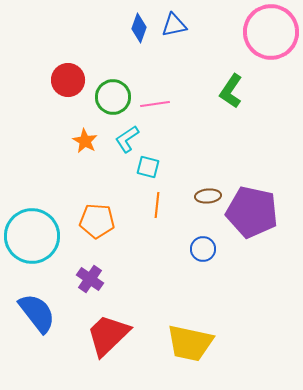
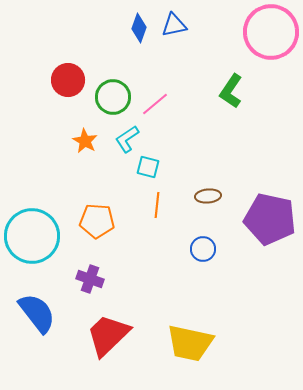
pink line: rotated 32 degrees counterclockwise
purple pentagon: moved 18 px right, 7 px down
purple cross: rotated 16 degrees counterclockwise
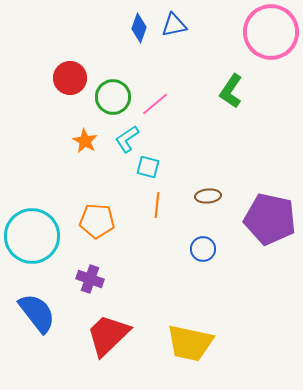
red circle: moved 2 px right, 2 px up
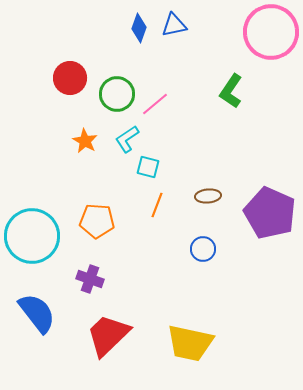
green circle: moved 4 px right, 3 px up
orange line: rotated 15 degrees clockwise
purple pentagon: moved 6 px up; rotated 12 degrees clockwise
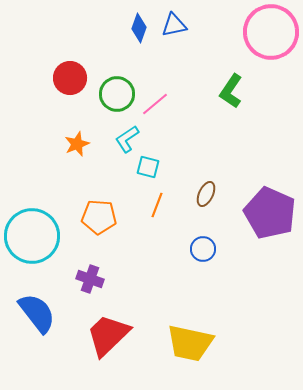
orange star: moved 8 px left, 3 px down; rotated 20 degrees clockwise
brown ellipse: moved 2 px left, 2 px up; rotated 60 degrees counterclockwise
orange pentagon: moved 2 px right, 4 px up
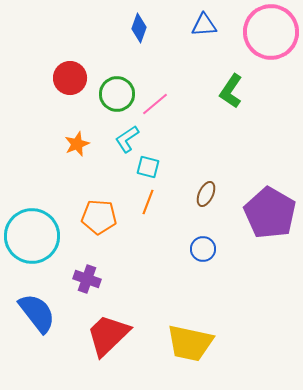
blue triangle: moved 30 px right; rotated 8 degrees clockwise
orange line: moved 9 px left, 3 px up
purple pentagon: rotated 6 degrees clockwise
purple cross: moved 3 px left
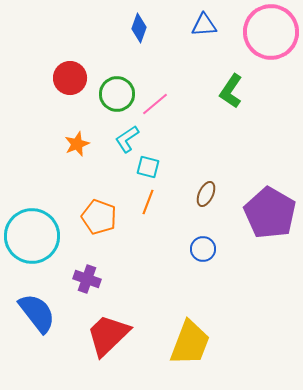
orange pentagon: rotated 16 degrees clockwise
yellow trapezoid: rotated 81 degrees counterclockwise
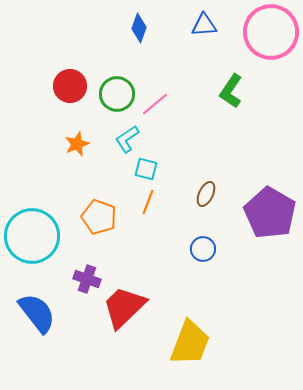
red circle: moved 8 px down
cyan square: moved 2 px left, 2 px down
red trapezoid: moved 16 px right, 28 px up
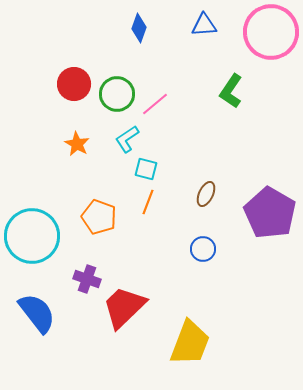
red circle: moved 4 px right, 2 px up
orange star: rotated 20 degrees counterclockwise
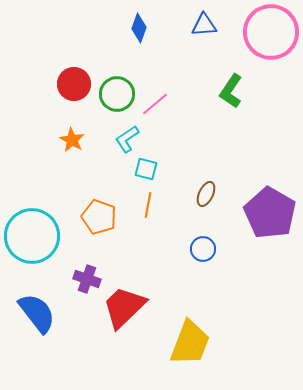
orange star: moved 5 px left, 4 px up
orange line: moved 3 px down; rotated 10 degrees counterclockwise
